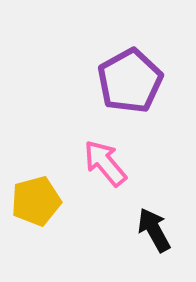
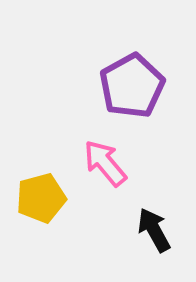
purple pentagon: moved 2 px right, 5 px down
yellow pentagon: moved 5 px right, 3 px up
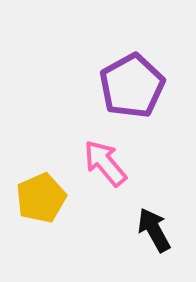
yellow pentagon: rotated 9 degrees counterclockwise
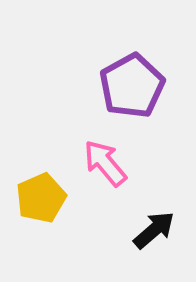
black arrow: rotated 78 degrees clockwise
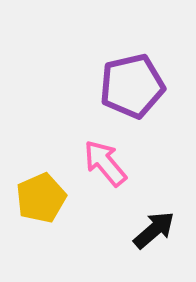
purple pentagon: rotated 16 degrees clockwise
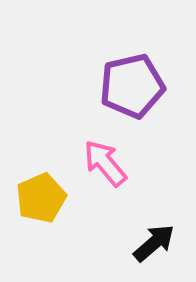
black arrow: moved 13 px down
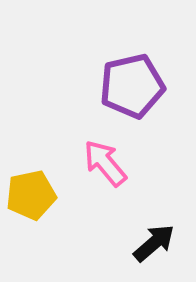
yellow pentagon: moved 10 px left, 3 px up; rotated 12 degrees clockwise
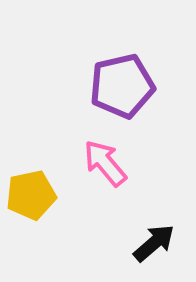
purple pentagon: moved 10 px left
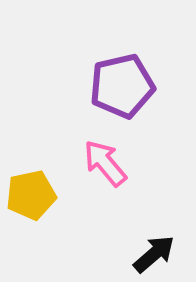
black arrow: moved 11 px down
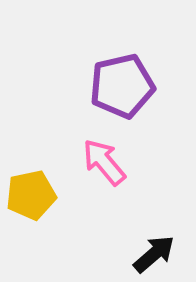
pink arrow: moved 1 px left, 1 px up
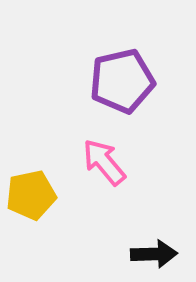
purple pentagon: moved 5 px up
black arrow: rotated 39 degrees clockwise
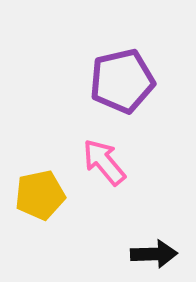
yellow pentagon: moved 9 px right
